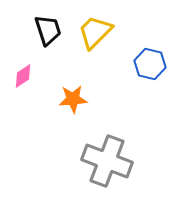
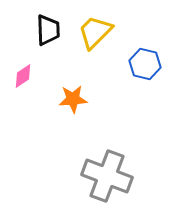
black trapezoid: rotated 16 degrees clockwise
blue hexagon: moved 5 px left
gray cross: moved 15 px down
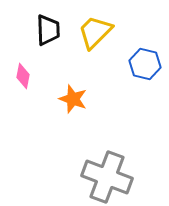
pink diamond: rotated 45 degrees counterclockwise
orange star: rotated 24 degrees clockwise
gray cross: moved 1 px down
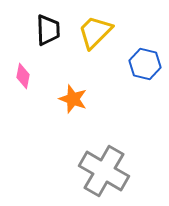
gray cross: moved 3 px left, 6 px up; rotated 9 degrees clockwise
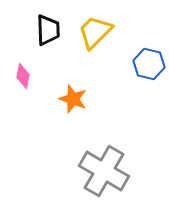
blue hexagon: moved 4 px right
